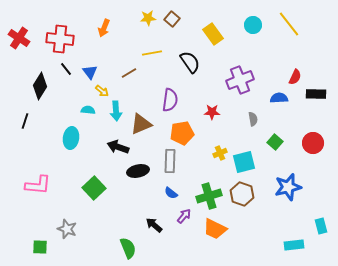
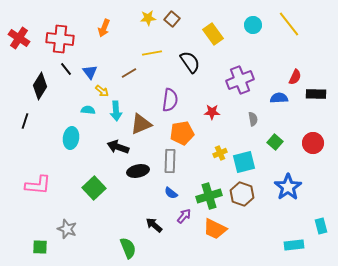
blue star at (288, 187): rotated 20 degrees counterclockwise
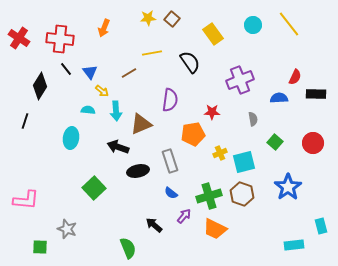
orange pentagon at (182, 133): moved 11 px right, 1 px down
gray rectangle at (170, 161): rotated 20 degrees counterclockwise
pink L-shape at (38, 185): moved 12 px left, 15 px down
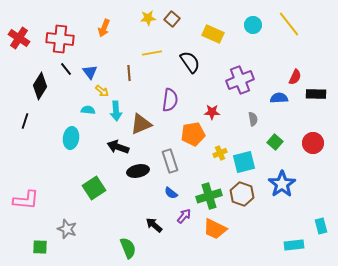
yellow rectangle at (213, 34): rotated 30 degrees counterclockwise
brown line at (129, 73): rotated 63 degrees counterclockwise
blue star at (288, 187): moved 6 px left, 3 px up
green square at (94, 188): rotated 10 degrees clockwise
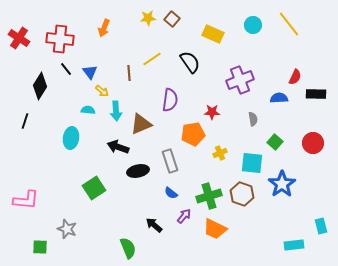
yellow line at (152, 53): moved 6 px down; rotated 24 degrees counterclockwise
cyan square at (244, 162): moved 8 px right, 1 px down; rotated 20 degrees clockwise
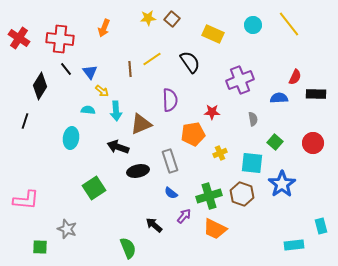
brown line at (129, 73): moved 1 px right, 4 px up
purple semicircle at (170, 100): rotated 10 degrees counterclockwise
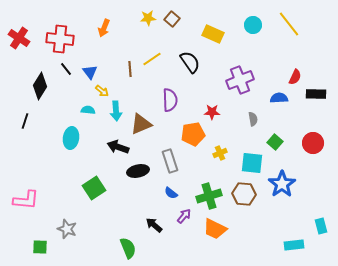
brown hexagon at (242, 194): moved 2 px right; rotated 15 degrees counterclockwise
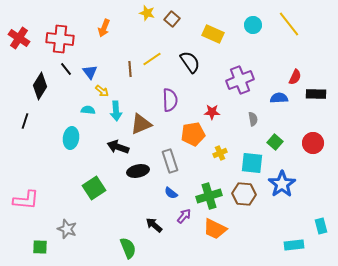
yellow star at (148, 18): moved 1 px left, 5 px up; rotated 21 degrees clockwise
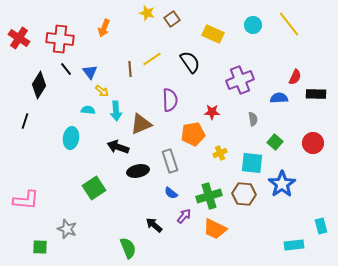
brown square at (172, 19): rotated 14 degrees clockwise
black diamond at (40, 86): moved 1 px left, 1 px up
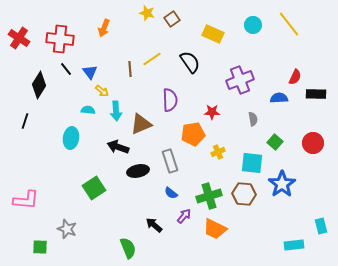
yellow cross at (220, 153): moved 2 px left, 1 px up
